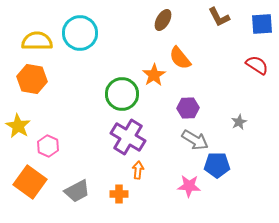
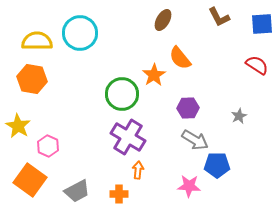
gray star: moved 6 px up
orange square: moved 2 px up
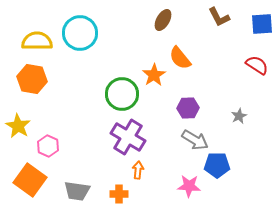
gray trapezoid: rotated 36 degrees clockwise
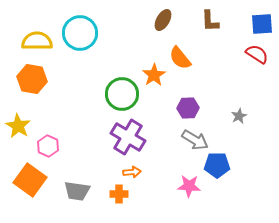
brown L-shape: moved 9 px left, 4 px down; rotated 25 degrees clockwise
red semicircle: moved 11 px up
orange arrow: moved 6 px left, 2 px down; rotated 78 degrees clockwise
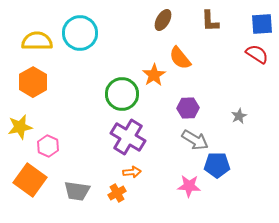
orange hexagon: moved 1 px right, 3 px down; rotated 20 degrees clockwise
yellow star: moved 2 px right, 1 px down; rotated 30 degrees clockwise
orange cross: moved 2 px left, 1 px up; rotated 30 degrees counterclockwise
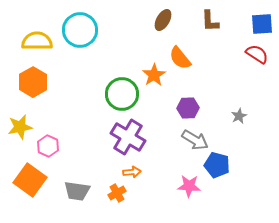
cyan circle: moved 3 px up
blue pentagon: rotated 15 degrees clockwise
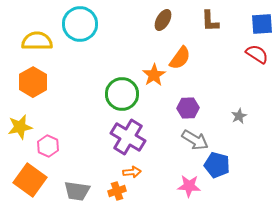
cyan circle: moved 6 px up
orange semicircle: rotated 105 degrees counterclockwise
orange cross: moved 2 px up; rotated 12 degrees clockwise
